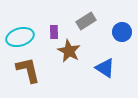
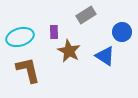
gray rectangle: moved 6 px up
blue triangle: moved 12 px up
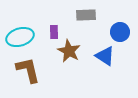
gray rectangle: rotated 30 degrees clockwise
blue circle: moved 2 px left
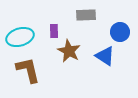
purple rectangle: moved 1 px up
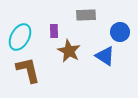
cyan ellipse: rotated 44 degrees counterclockwise
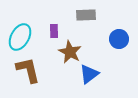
blue circle: moved 1 px left, 7 px down
brown star: moved 1 px right, 1 px down
blue triangle: moved 16 px left, 18 px down; rotated 50 degrees clockwise
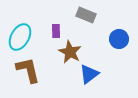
gray rectangle: rotated 24 degrees clockwise
purple rectangle: moved 2 px right
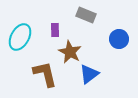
purple rectangle: moved 1 px left, 1 px up
brown L-shape: moved 17 px right, 4 px down
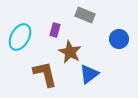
gray rectangle: moved 1 px left
purple rectangle: rotated 16 degrees clockwise
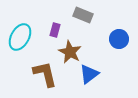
gray rectangle: moved 2 px left
